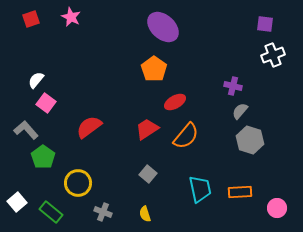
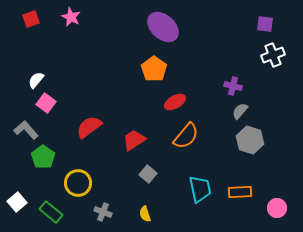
red trapezoid: moved 13 px left, 11 px down
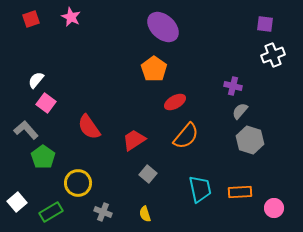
red semicircle: rotated 88 degrees counterclockwise
pink circle: moved 3 px left
green rectangle: rotated 70 degrees counterclockwise
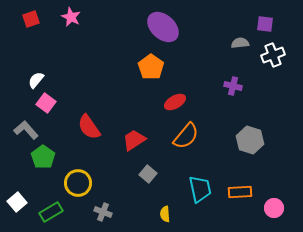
orange pentagon: moved 3 px left, 2 px up
gray semicircle: moved 68 px up; rotated 42 degrees clockwise
yellow semicircle: moved 20 px right; rotated 14 degrees clockwise
